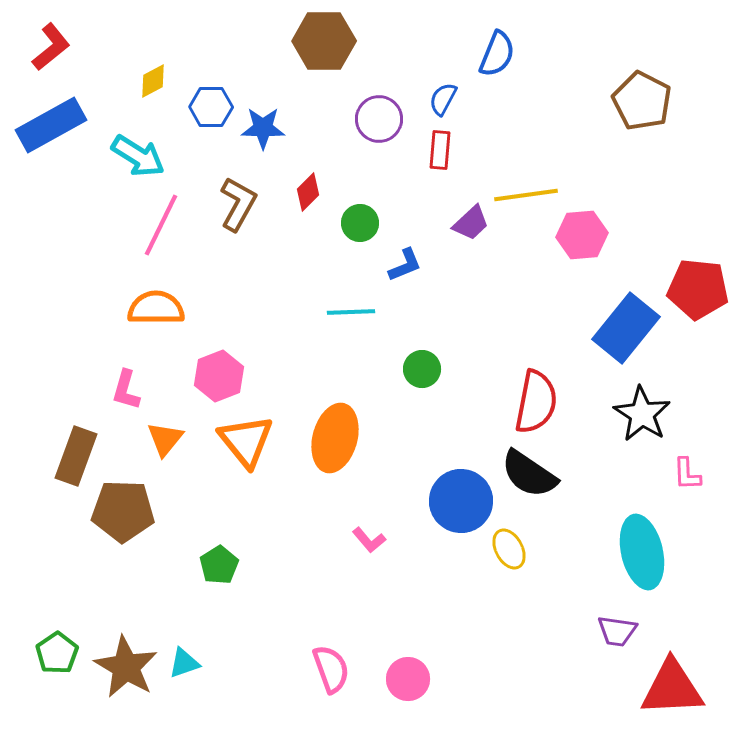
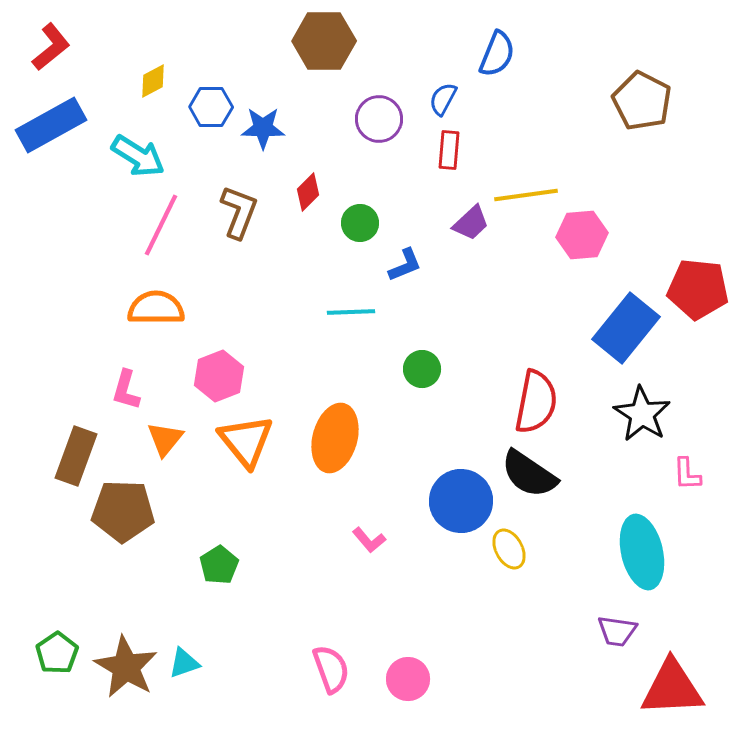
red rectangle at (440, 150): moved 9 px right
brown L-shape at (238, 204): moved 1 px right, 8 px down; rotated 8 degrees counterclockwise
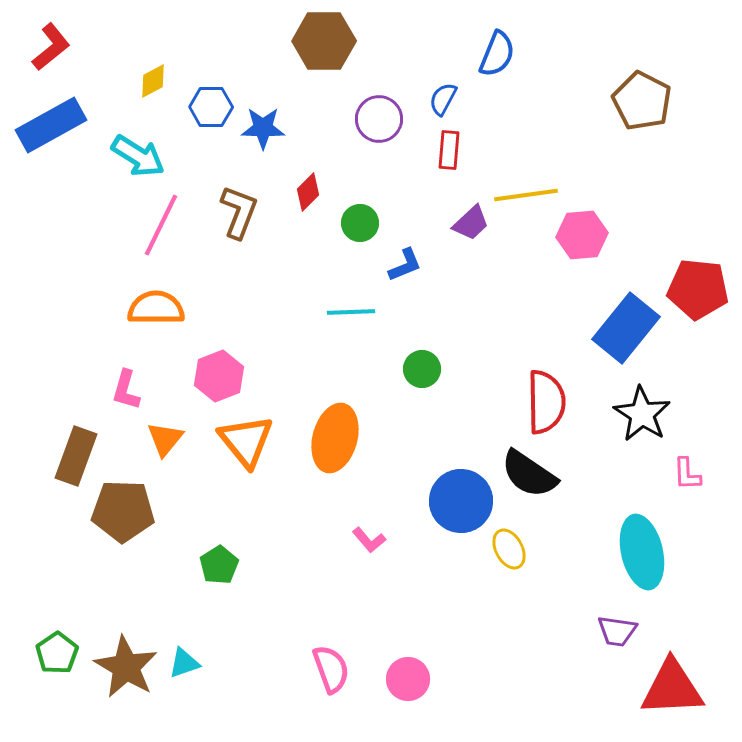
red semicircle at (536, 402): moved 10 px right; rotated 12 degrees counterclockwise
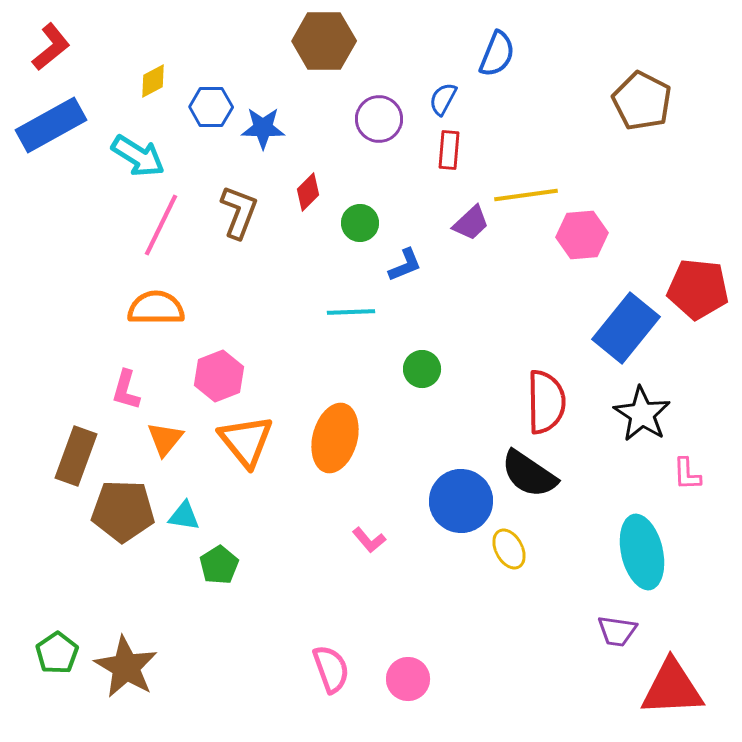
cyan triangle at (184, 663): moved 147 px up; rotated 28 degrees clockwise
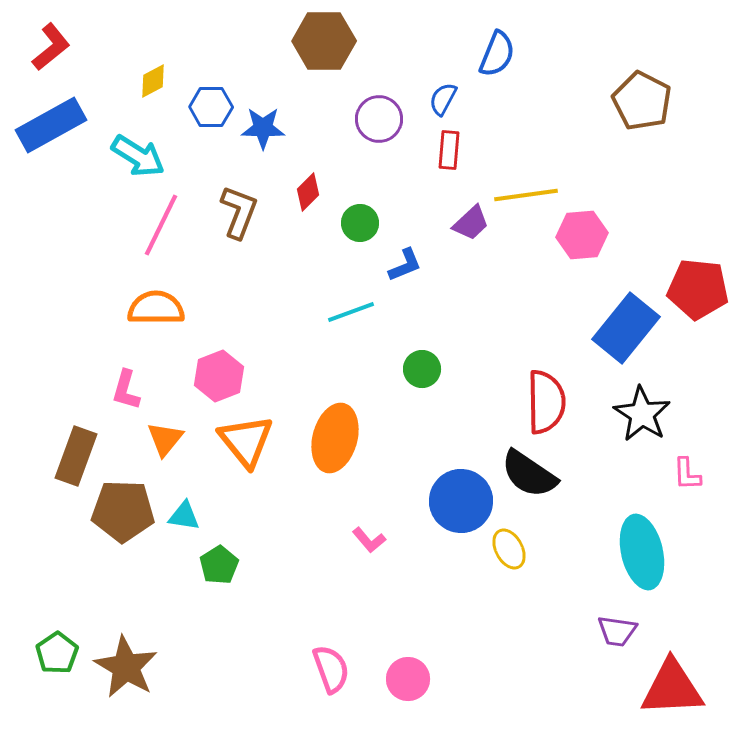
cyan line at (351, 312): rotated 18 degrees counterclockwise
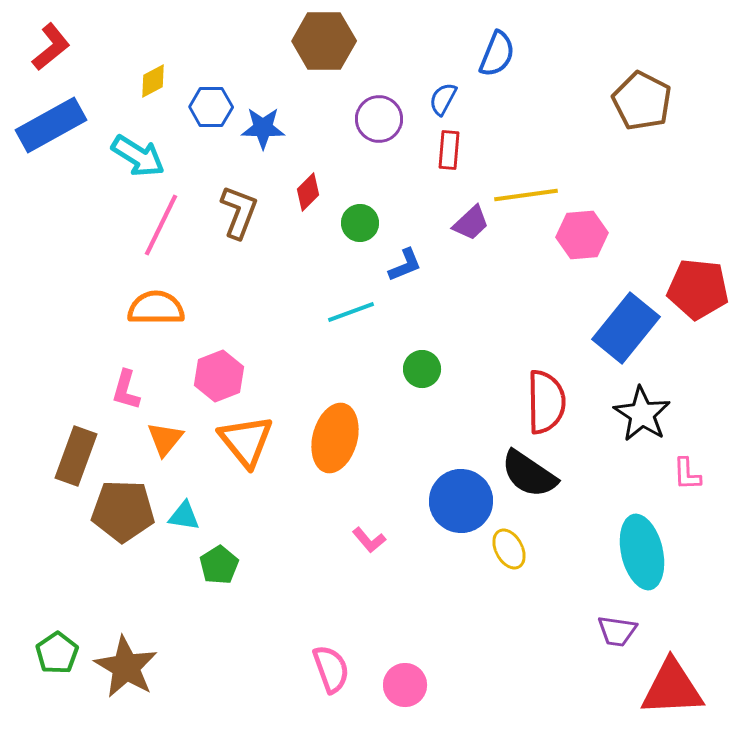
pink circle at (408, 679): moved 3 px left, 6 px down
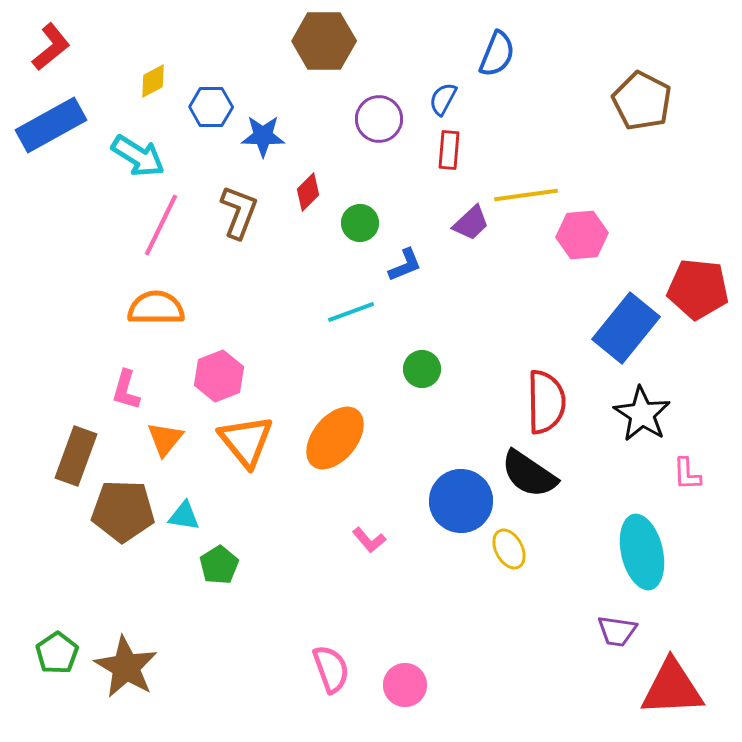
blue star at (263, 128): moved 8 px down
orange ellipse at (335, 438): rotated 24 degrees clockwise
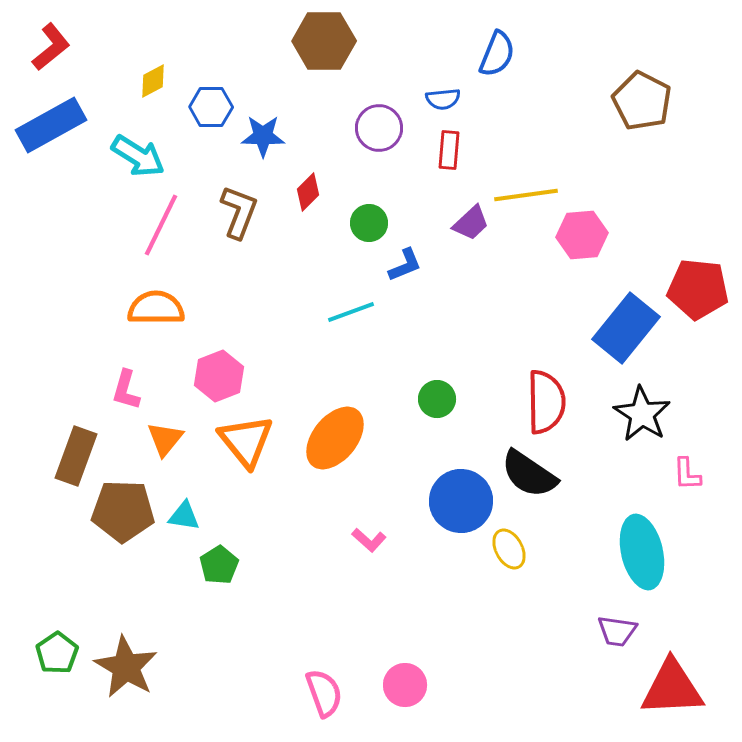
blue semicircle at (443, 99): rotated 124 degrees counterclockwise
purple circle at (379, 119): moved 9 px down
green circle at (360, 223): moved 9 px right
green circle at (422, 369): moved 15 px right, 30 px down
pink L-shape at (369, 540): rotated 8 degrees counterclockwise
pink semicircle at (331, 669): moved 7 px left, 24 px down
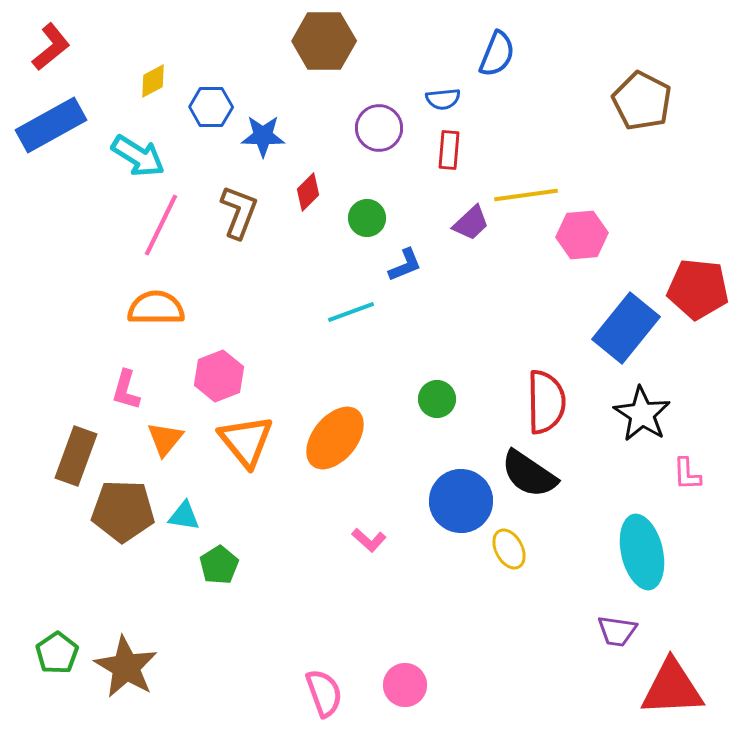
green circle at (369, 223): moved 2 px left, 5 px up
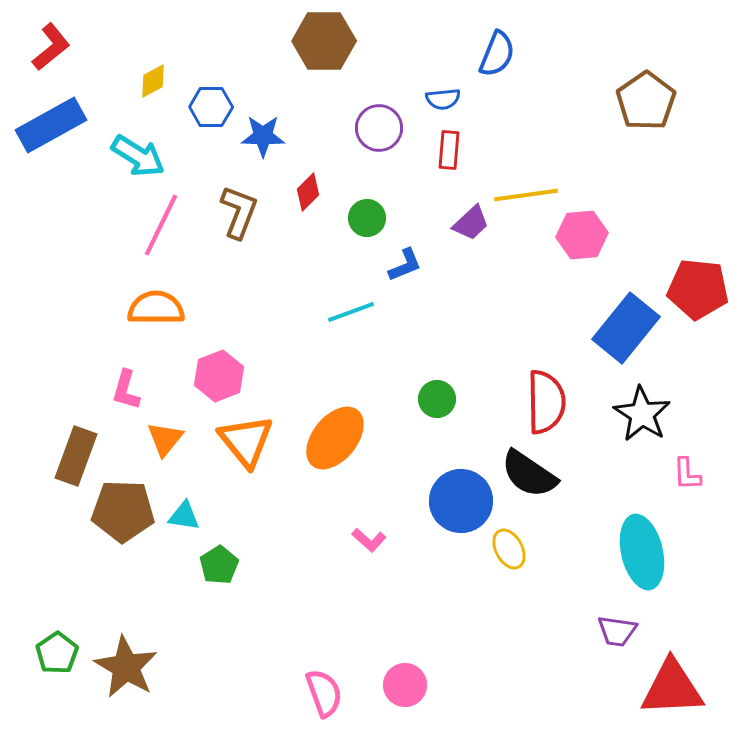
brown pentagon at (642, 101): moved 4 px right; rotated 10 degrees clockwise
